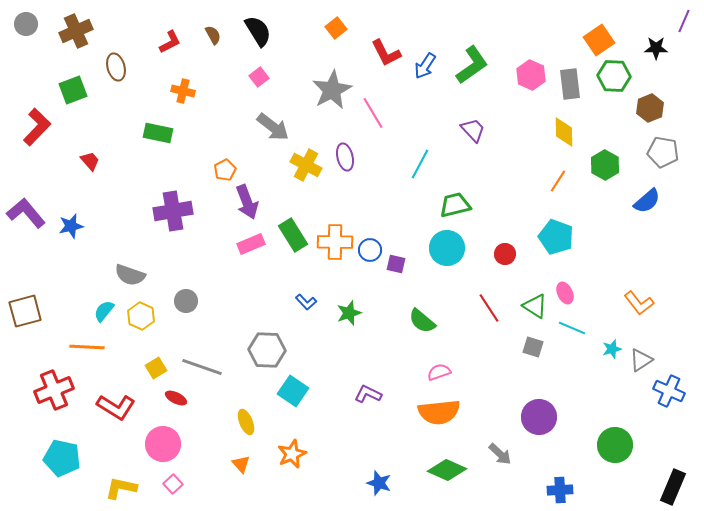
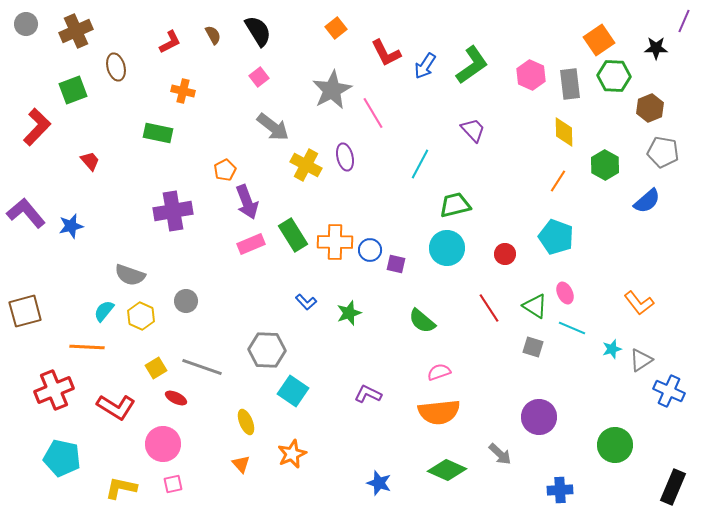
pink square at (173, 484): rotated 30 degrees clockwise
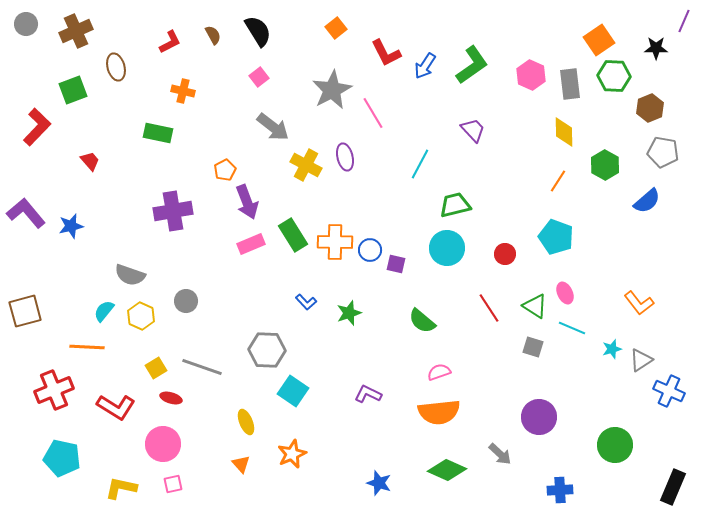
red ellipse at (176, 398): moved 5 px left; rotated 10 degrees counterclockwise
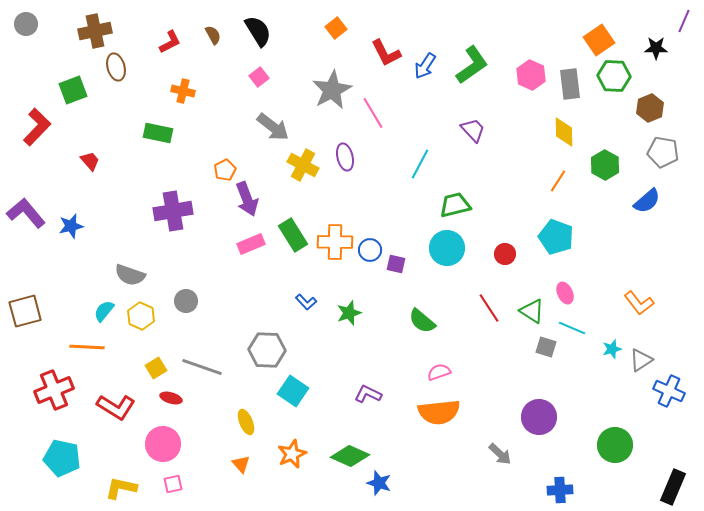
brown cross at (76, 31): moved 19 px right; rotated 12 degrees clockwise
yellow cross at (306, 165): moved 3 px left
purple arrow at (247, 202): moved 3 px up
green triangle at (535, 306): moved 3 px left, 5 px down
gray square at (533, 347): moved 13 px right
green diamond at (447, 470): moved 97 px left, 14 px up
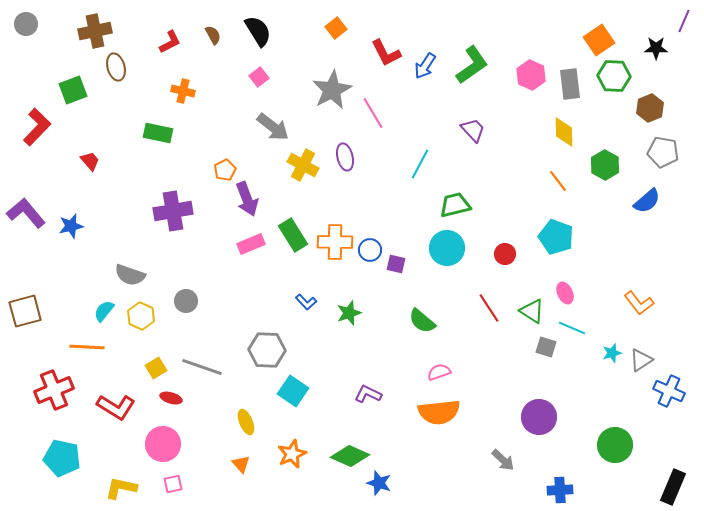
orange line at (558, 181): rotated 70 degrees counterclockwise
cyan star at (612, 349): moved 4 px down
gray arrow at (500, 454): moved 3 px right, 6 px down
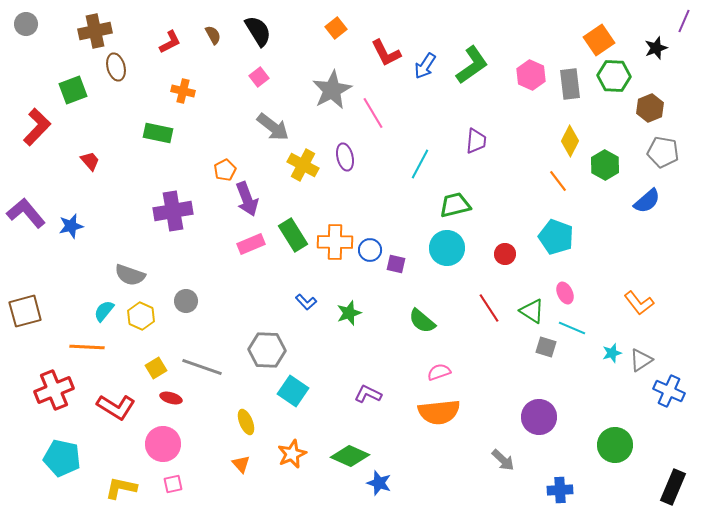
black star at (656, 48): rotated 20 degrees counterclockwise
purple trapezoid at (473, 130): moved 3 px right, 11 px down; rotated 48 degrees clockwise
yellow diamond at (564, 132): moved 6 px right, 9 px down; rotated 28 degrees clockwise
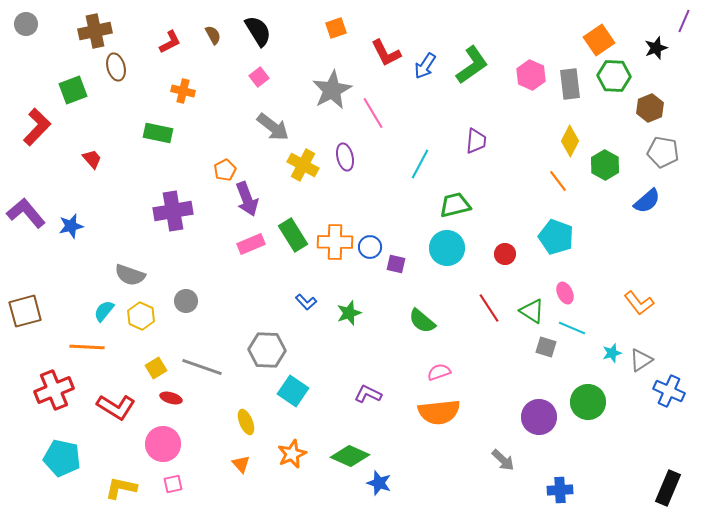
orange square at (336, 28): rotated 20 degrees clockwise
red trapezoid at (90, 161): moved 2 px right, 2 px up
blue circle at (370, 250): moved 3 px up
green circle at (615, 445): moved 27 px left, 43 px up
black rectangle at (673, 487): moved 5 px left, 1 px down
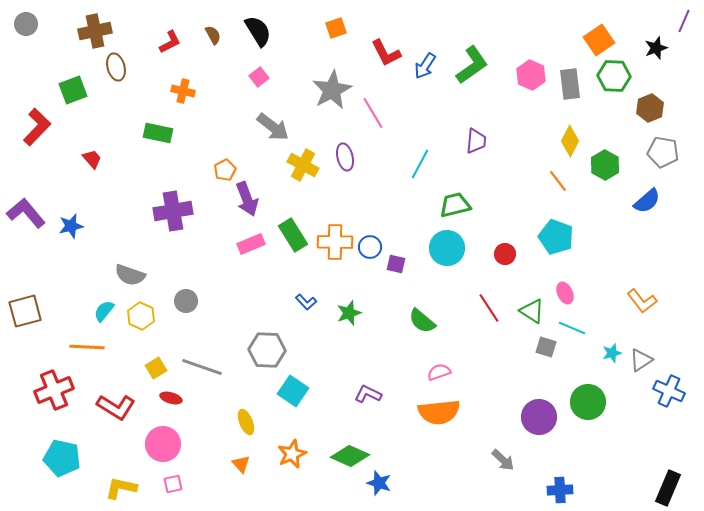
orange L-shape at (639, 303): moved 3 px right, 2 px up
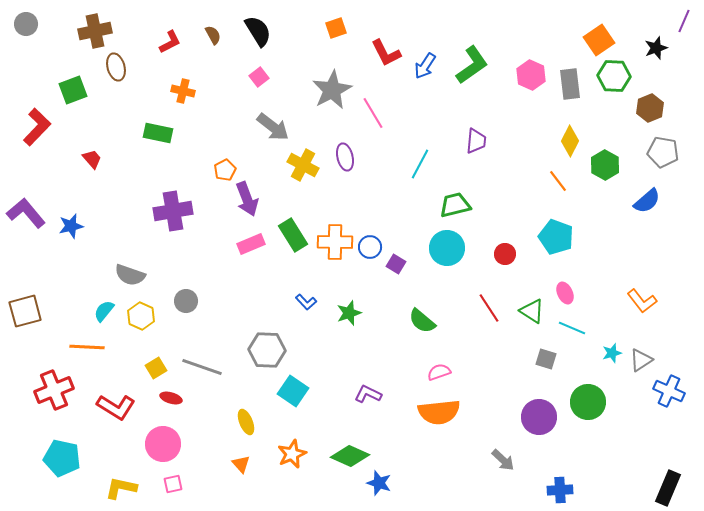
purple square at (396, 264): rotated 18 degrees clockwise
gray square at (546, 347): moved 12 px down
